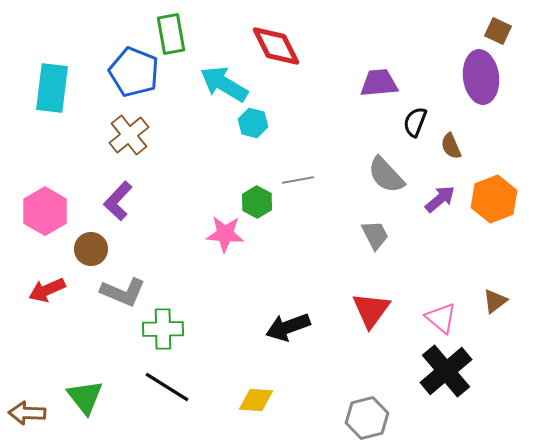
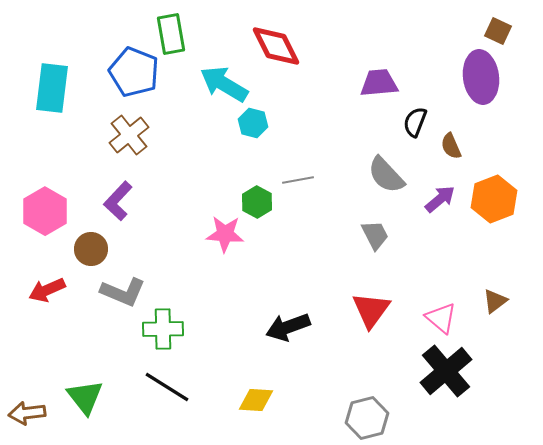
brown arrow: rotated 9 degrees counterclockwise
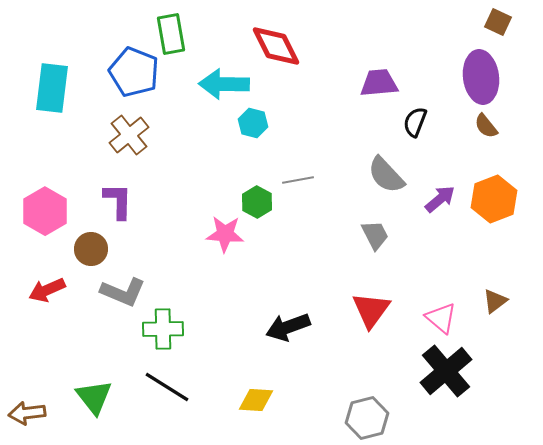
brown square: moved 9 px up
cyan arrow: rotated 30 degrees counterclockwise
brown semicircle: moved 35 px right, 20 px up; rotated 16 degrees counterclockwise
purple L-shape: rotated 138 degrees clockwise
green triangle: moved 9 px right
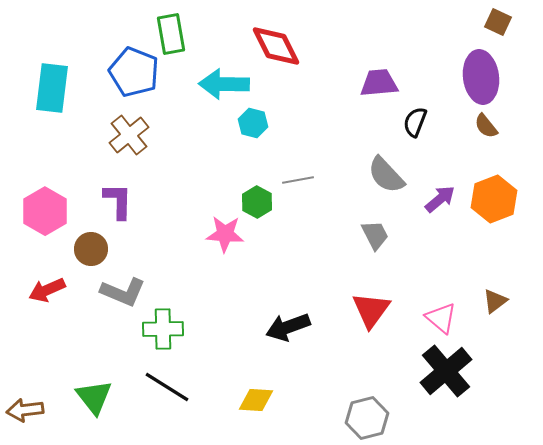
brown arrow: moved 2 px left, 3 px up
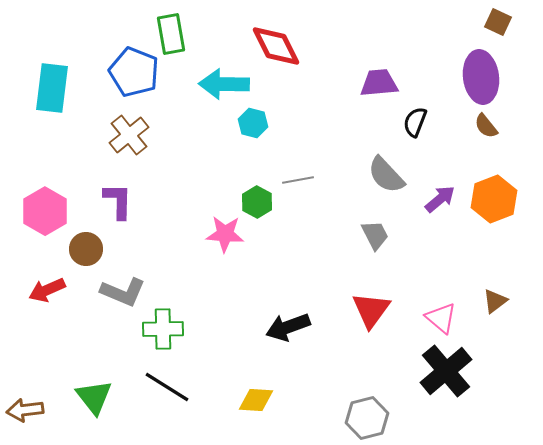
brown circle: moved 5 px left
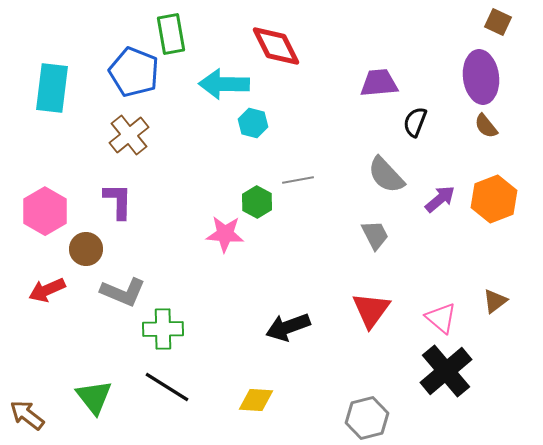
brown arrow: moved 2 px right, 5 px down; rotated 45 degrees clockwise
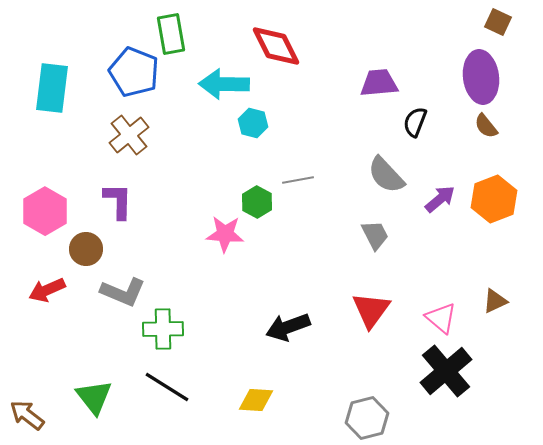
brown triangle: rotated 12 degrees clockwise
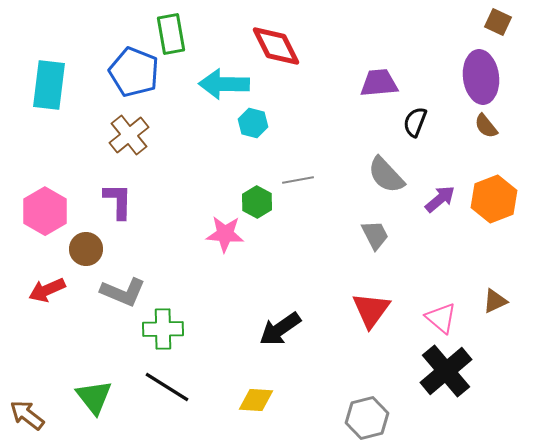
cyan rectangle: moved 3 px left, 3 px up
black arrow: moved 8 px left, 2 px down; rotated 15 degrees counterclockwise
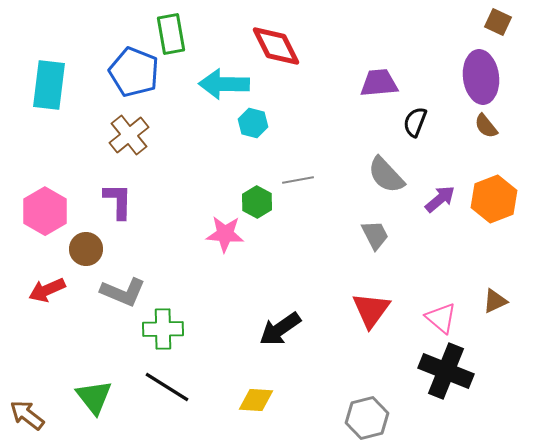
black cross: rotated 28 degrees counterclockwise
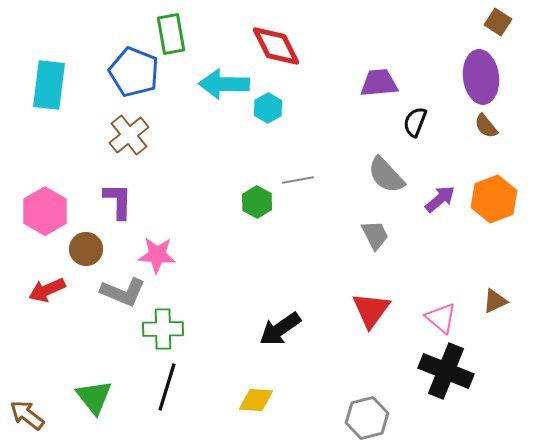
brown square: rotated 8 degrees clockwise
cyan hexagon: moved 15 px right, 15 px up; rotated 16 degrees clockwise
pink star: moved 68 px left, 21 px down
black line: rotated 75 degrees clockwise
